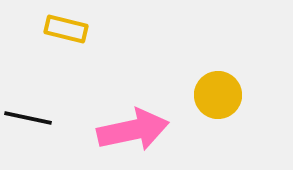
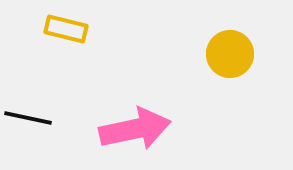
yellow circle: moved 12 px right, 41 px up
pink arrow: moved 2 px right, 1 px up
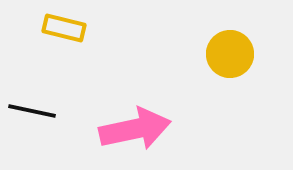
yellow rectangle: moved 2 px left, 1 px up
black line: moved 4 px right, 7 px up
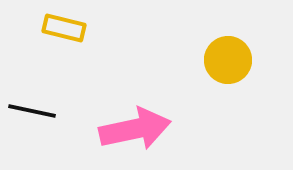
yellow circle: moved 2 px left, 6 px down
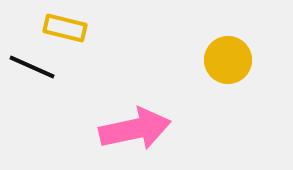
yellow rectangle: moved 1 px right
black line: moved 44 px up; rotated 12 degrees clockwise
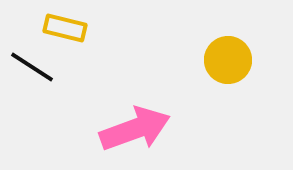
black line: rotated 9 degrees clockwise
pink arrow: rotated 8 degrees counterclockwise
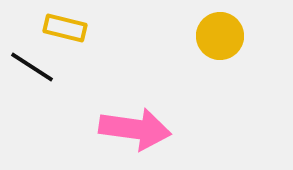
yellow circle: moved 8 px left, 24 px up
pink arrow: rotated 28 degrees clockwise
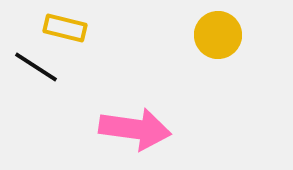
yellow circle: moved 2 px left, 1 px up
black line: moved 4 px right
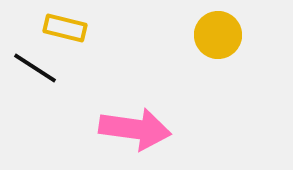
black line: moved 1 px left, 1 px down
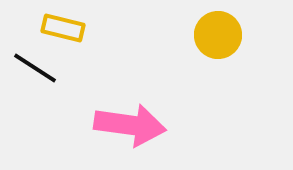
yellow rectangle: moved 2 px left
pink arrow: moved 5 px left, 4 px up
